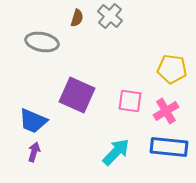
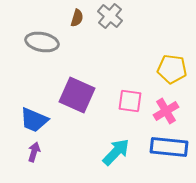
blue trapezoid: moved 1 px right, 1 px up
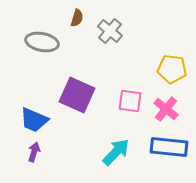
gray cross: moved 15 px down
pink cross: moved 2 px up; rotated 20 degrees counterclockwise
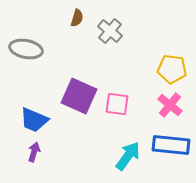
gray ellipse: moved 16 px left, 7 px down
purple square: moved 2 px right, 1 px down
pink square: moved 13 px left, 3 px down
pink cross: moved 4 px right, 4 px up
blue rectangle: moved 2 px right, 2 px up
cyan arrow: moved 12 px right, 4 px down; rotated 8 degrees counterclockwise
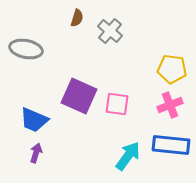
pink cross: rotated 30 degrees clockwise
purple arrow: moved 2 px right, 1 px down
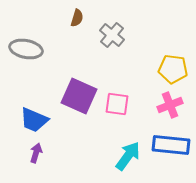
gray cross: moved 2 px right, 4 px down
yellow pentagon: moved 1 px right
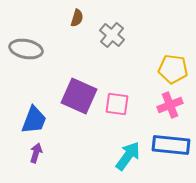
blue trapezoid: rotated 92 degrees counterclockwise
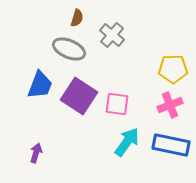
gray ellipse: moved 43 px right; rotated 12 degrees clockwise
yellow pentagon: rotated 8 degrees counterclockwise
purple square: rotated 9 degrees clockwise
blue trapezoid: moved 6 px right, 35 px up
blue rectangle: rotated 6 degrees clockwise
cyan arrow: moved 1 px left, 14 px up
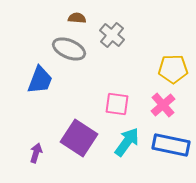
brown semicircle: rotated 102 degrees counterclockwise
blue trapezoid: moved 5 px up
purple square: moved 42 px down
pink cross: moved 7 px left; rotated 20 degrees counterclockwise
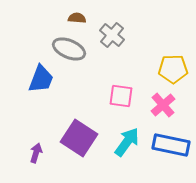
blue trapezoid: moved 1 px right, 1 px up
pink square: moved 4 px right, 8 px up
